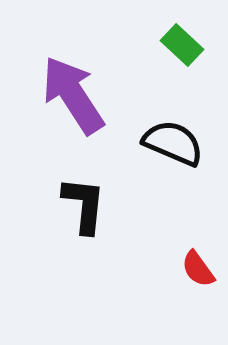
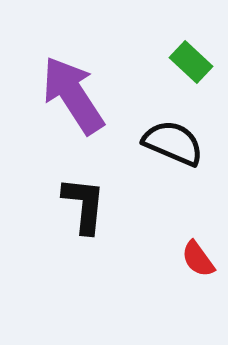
green rectangle: moved 9 px right, 17 px down
red semicircle: moved 10 px up
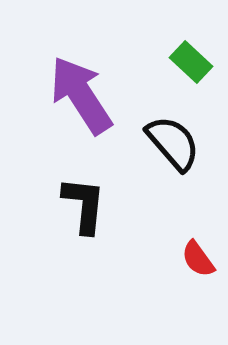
purple arrow: moved 8 px right
black semicircle: rotated 26 degrees clockwise
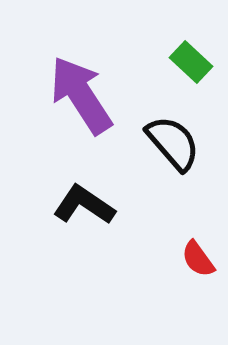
black L-shape: rotated 62 degrees counterclockwise
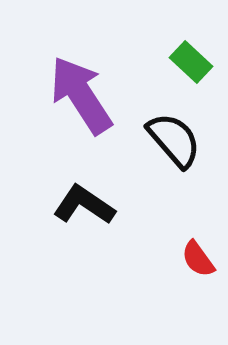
black semicircle: moved 1 px right, 3 px up
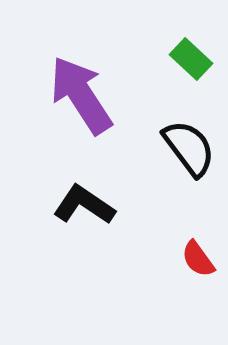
green rectangle: moved 3 px up
black semicircle: moved 15 px right, 8 px down; rotated 4 degrees clockwise
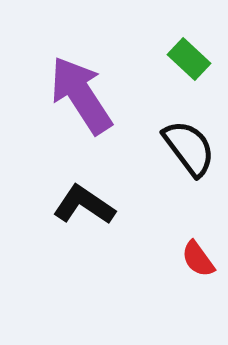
green rectangle: moved 2 px left
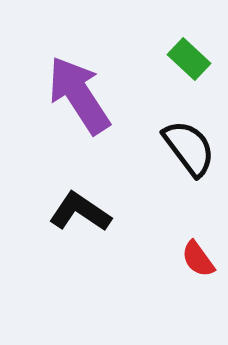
purple arrow: moved 2 px left
black L-shape: moved 4 px left, 7 px down
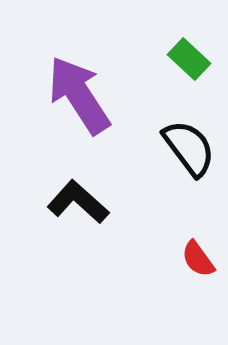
black L-shape: moved 2 px left, 10 px up; rotated 8 degrees clockwise
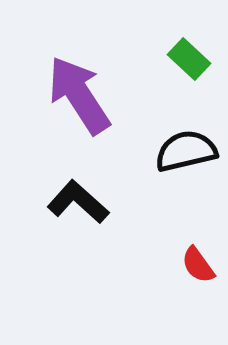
black semicircle: moved 3 px left, 3 px down; rotated 66 degrees counterclockwise
red semicircle: moved 6 px down
